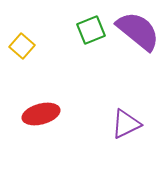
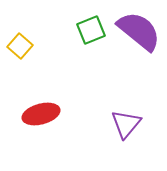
purple semicircle: moved 1 px right
yellow square: moved 2 px left
purple triangle: rotated 24 degrees counterclockwise
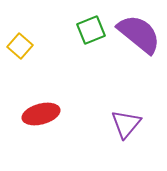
purple semicircle: moved 3 px down
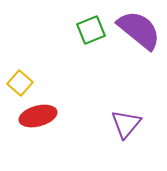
purple semicircle: moved 4 px up
yellow square: moved 37 px down
red ellipse: moved 3 px left, 2 px down
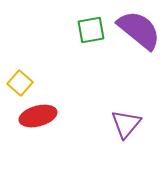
green square: rotated 12 degrees clockwise
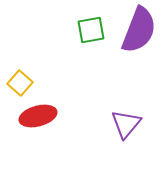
purple semicircle: rotated 72 degrees clockwise
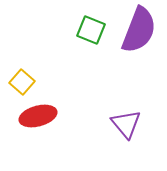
green square: rotated 32 degrees clockwise
yellow square: moved 2 px right, 1 px up
purple triangle: rotated 20 degrees counterclockwise
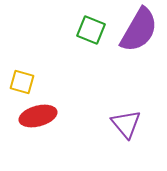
purple semicircle: rotated 9 degrees clockwise
yellow square: rotated 25 degrees counterclockwise
